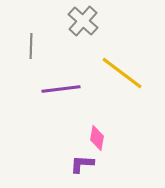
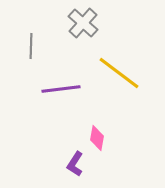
gray cross: moved 2 px down
yellow line: moved 3 px left
purple L-shape: moved 7 px left; rotated 60 degrees counterclockwise
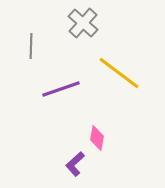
purple line: rotated 12 degrees counterclockwise
purple L-shape: rotated 15 degrees clockwise
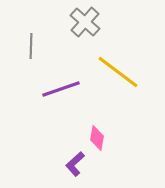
gray cross: moved 2 px right, 1 px up
yellow line: moved 1 px left, 1 px up
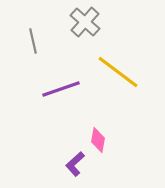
gray line: moved 2 px right, 5 px up; rotated 15 degrees counterclockwise
pink diamond: moved 1 px right, 2 px down
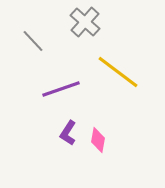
gray line: rotated 30 degrees counterclockwise
purple L-shape: moved 7 px left, 31 px up; rotated 15 degrees counterclockwise
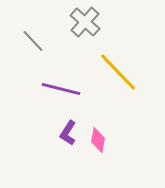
yellow line: rotated 9 degrees clockwise
purple line: rotated 33 degrees clockwise
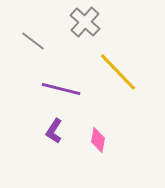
gray line: rotated 10 degrees counterclockwise
purple L-shape: moved 14 px left, 2 px up
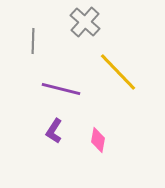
gray line: rotated 55 degrees clockwise
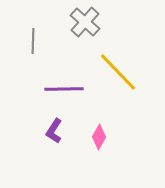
purple line: moved 3 px right; rotated 15 degrees counterclockwise
pink diamond: moved 1 px right, 3 px up; rotated 20 degrees clockwise
